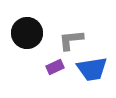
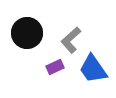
gray L-shape: rotated 36 degrees counterclockwise
blue trapezoid: moved 1 px right; rotated 64 degrees clockwise
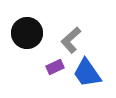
blue trapezoid: moved 6 px left, 4 px down
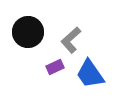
black circle: moved 1 px right, 1 px up
blue trapezoid: moved 3 px right, 1 px down
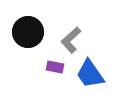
purple rectangle: rotated 36 degrees clockwise
